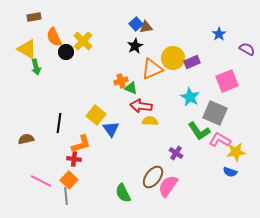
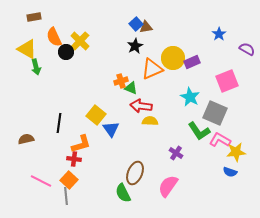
yellow cross: moved 3 px left
brown ellipse: moved 18 px left, 4 px up; rotated 15 degrees counterclockwise
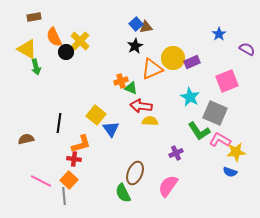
purple cross: rotated 32 degrees clockwise
gray line: moved 2 px left
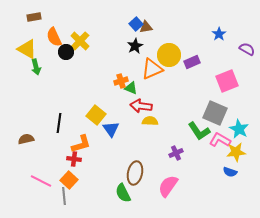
yellow circle: moved 4 px left, 3 px up
cyan star: moved 49 px right, 32 px down
brown ellipse: rotated 10 degrees counterclockwise
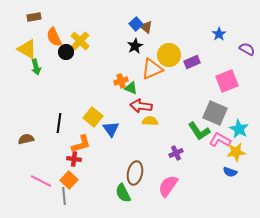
brown triangle: rotated 48 degrees clockwise
yellow square: moved 3 px left, 2 px down
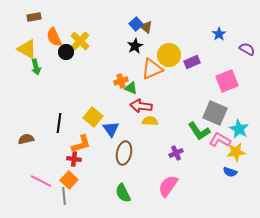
brown ellipse: moved 11 px left, 20 px up
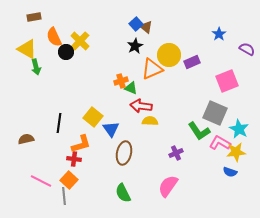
pink L-shape: moved 3 px down
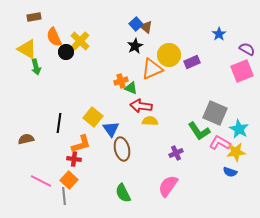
pink square: moved 15 px right, 10 px up
brown ellipse: moved 2 px left, 4 px up; rotated 25 degrees counterclockwise
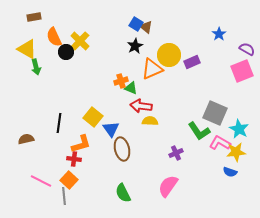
blue square: rotated 16 degrees counterclockwise
